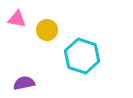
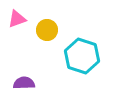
pink triangle: rotated 30 degrees counterclockwise
purple semicircle: rotated 10 degrees clockwise
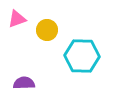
cyan hexagon: rotated 16 degrees counterclockwise
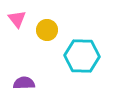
pink triangle: rotated 48 degrees counterclockwise
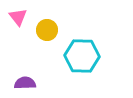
pink triangle: moved 1 px right, 2 px up
purple semicircle: moved 1 px right
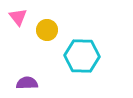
purple semicircle: moved 2 px right
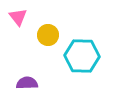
yellow circle: moved 1 px right, 5 px down
